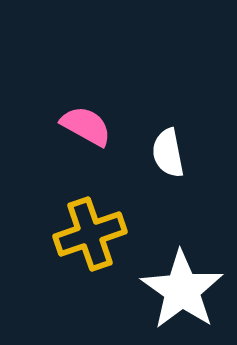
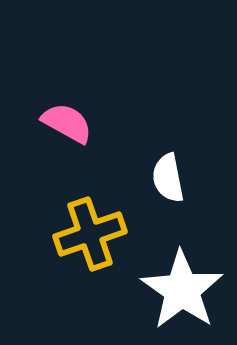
pink semicircle: moved 19 px left, 3 px up
white semicircle: moved 25 px down
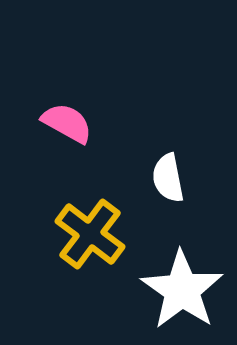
yellow cross: rotated 34 degrees counterclockwise
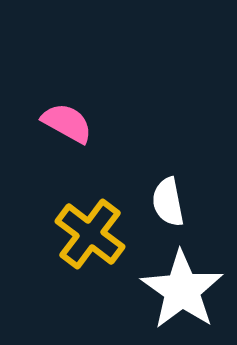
white semicircle: moved 24 px down
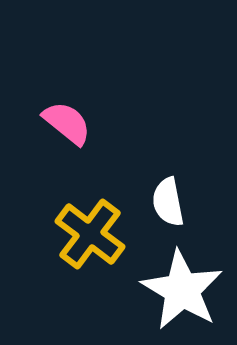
pink semicircle: rotated 10 degrees clockwise
white star: rotated 4 degrees counterclockwise
